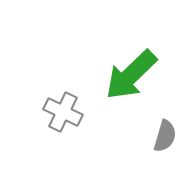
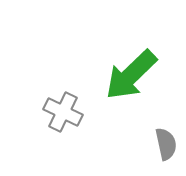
gray semicircle: moved 1 px right, 8 px down; rotated 28 degrees counterclockwise
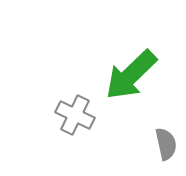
gray cross: moved 12 px right, 3 px down
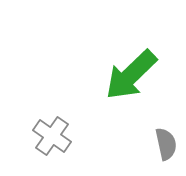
gray cross: moved 23 px left, 21 px down; rotated 9 degrees clockwise
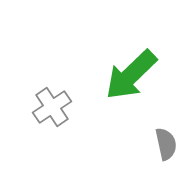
gray cross: moved 29 px up; rotated 21 degrees clockwise
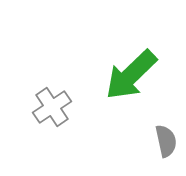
gray semicircle: moved 3 px up
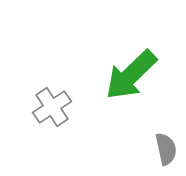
gray semicircle: moved 8 px down
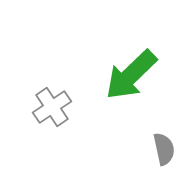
gray semicircle: moved 2 px left
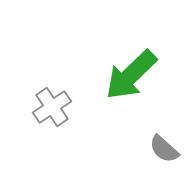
gray semicircle: rotated 144 degrees clockwise
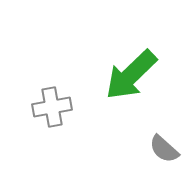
gray cross: rotated 24 degrees clockwise
